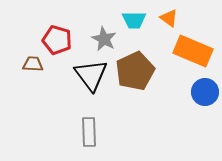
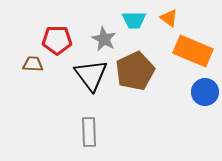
red pentagon: rotated 16 degrees counterclockwise
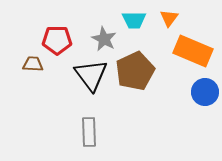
orange triangle: rotated 30 degrees clockwise
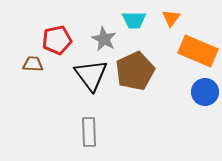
orange triangle: moved 2 px right
red pentagon: rotated 12 degrees counterclockwise
orange rectangle: moved 5 px right
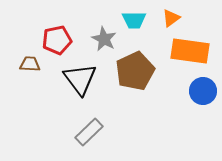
orange triangle: rotated 18 degrees clockwise
orange rectangle: moved 8 px left; rotated 15 degrees counterclockwise
brown trapezoid: moved 3 px left
black triangle: moved 11 px left, 4 px down
blue circle: moved 2 px left, 1 px up
gray rectangle: rotated 48 degrees clockwise
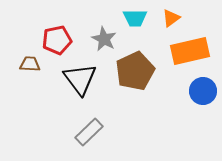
cyan trapezoid: moved 1 px right, 2 px up
orange rectangle: rotated 21 degrees counterclockwise
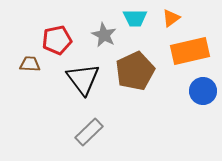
gray star: moved 4 px up
black triangle: moved 3 px right
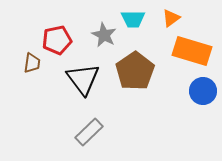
cyan trapezoid: moved 2 px left, 1 px down
orange rectangle: moved 2 px right; rotated 30 degrees clockwise
brown trapezoid: moved 2 px right, 1 px up; rotated 95 degrees clockwise
brown pentagon: rotated 9 degrees counterclockwise
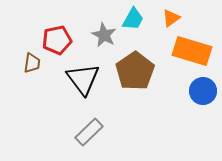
cyan trapezoid: rotated 60 degrees counterclockwise
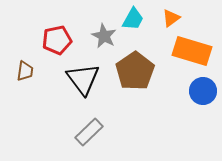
gray star: moved 1 px down
brown trapezoid: moved 7 px left, 8 px down
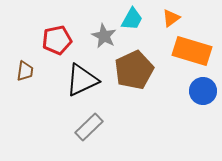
cyan trapezoid: moved 1 px left
brown pentagon: moved 1 px left, 1 px up; rotated 9 degrees clockwise
black triangle: moved 1 px left, 1 px down; rotated 42 degrees clockwise
gray rectangle: moved 5 px up
